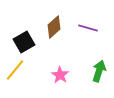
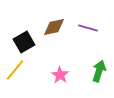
brown diamond: rotated 30 degrees clockwise
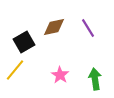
purple line: rotated 42 degrees clockwise
green arrow: moved 4 px left, 8 px down; rotated 25 degrees counterclockwise
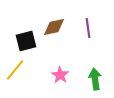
purple line: rotated 24 degrees clockwise
black square: moved 2 px right, 1 px up; rotated 15 degrees clockwise
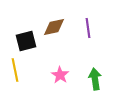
yellow line: rotated 50 degrees counterclockwise
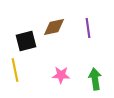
pink star: moved 1 px right; rotated 30 degrees counterclockwise
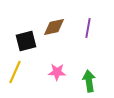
purple line: rotated 18 degrees clockwise
yellow line: moved 2 px down; rotated 35 degrees clockwise
pink star: moved 4 px left, 3 px up
green arrow: moved 6 px left, 2 px down
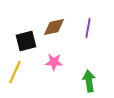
pink star: moved 3 px left, 10 px up
